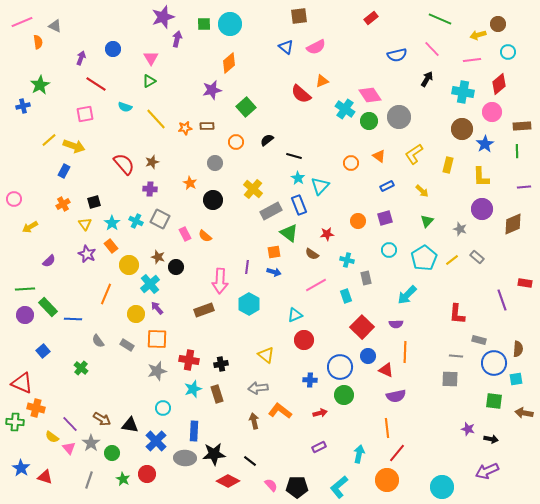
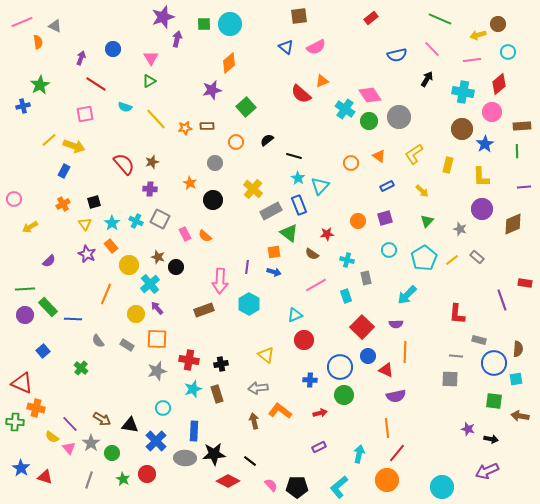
brown arrow at (524, 413): moved 4 px left, 3 px down
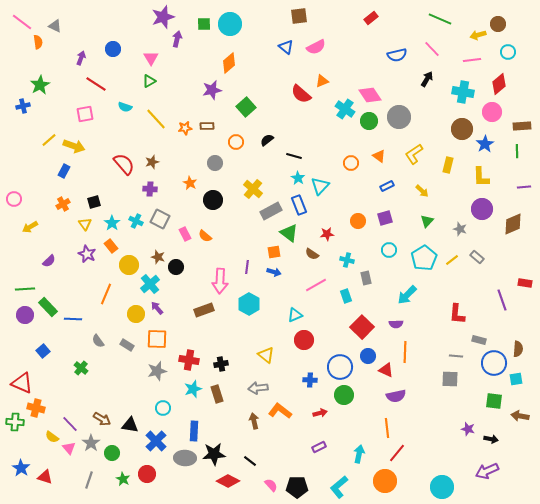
pink line at (22, 22): rotated 60 degrees clockwise
orange circle at (387, 480): moved 2 px left, 1 px down
